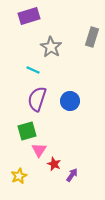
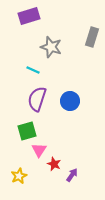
gray star: rotated 15 degrees counterclockwise
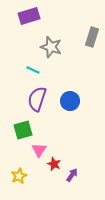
green square: moved 4 px left, 1 px up
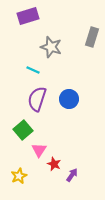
purple rectangle: moved 1 px left
blue circle: moved 1 px left, 2 px up
green square: rotated 24 degrees counterclockwise
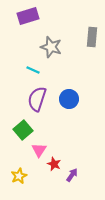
gray rectangle: rotated 12 degrees counterclockwise
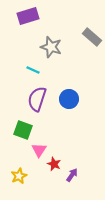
gray rectangle: rotated 54 degrees counterclockwise
green square: rotated 30 degrees counterclockwise
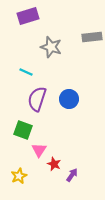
gray rectangle: rotated 48 degrees counterclockwise
cyan line: moved 7 px left, 2 px down
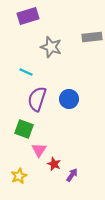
green square: moved 1 px right, 1 px up
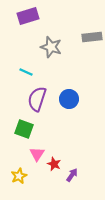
pink triangle: moved 2 px left, 4 px down
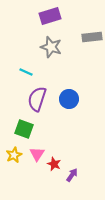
purple rectangle: moved 22 px right
yellow star: moved 5 px left, 21 px up
